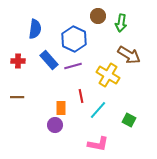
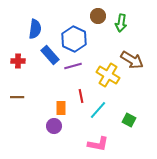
brown arrow: moved 3 px right, 5 px down
blue rectangle: moved 1 px right, 5 px up
purple circle: moved 1 px left, 1 px down
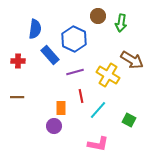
purple line: moved 2 px right, 6 px down
